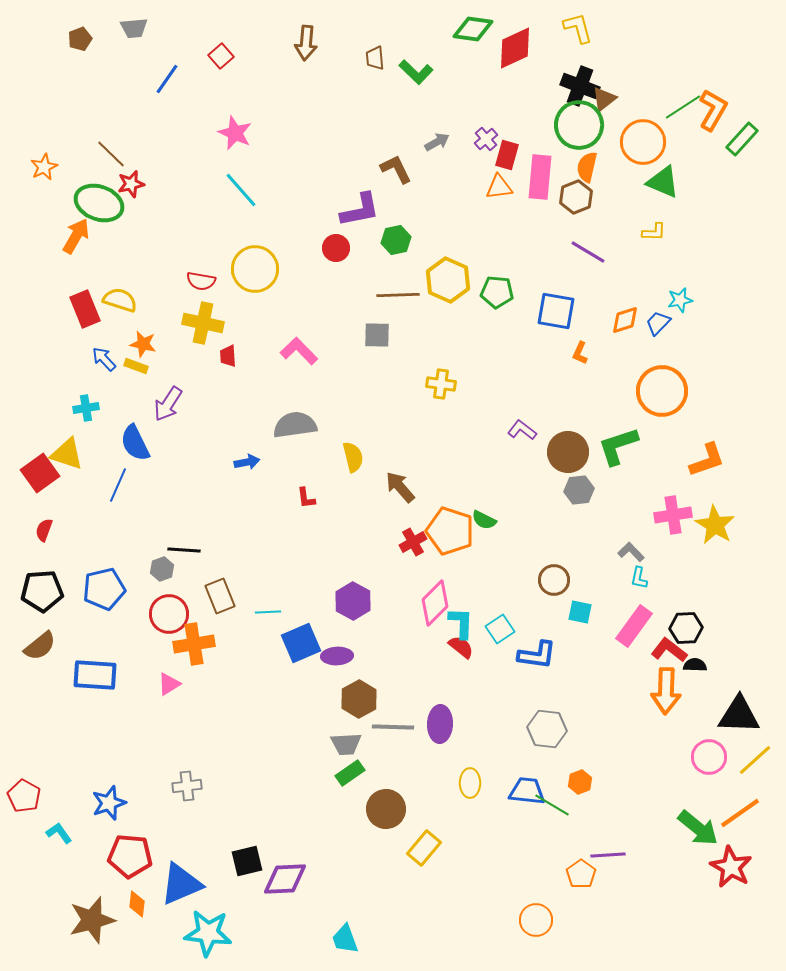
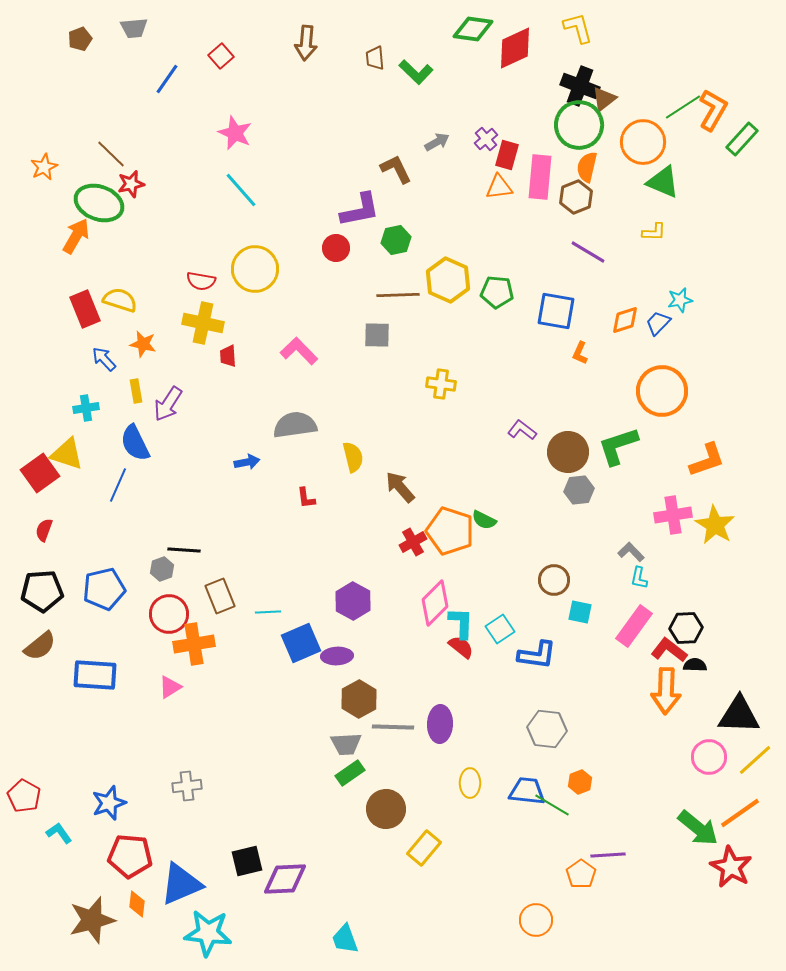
yellow rectangle at (136, 366): moved 25 px down; rotated 60 degrees clockwise
pink triangle at (169, 684): moved 1 px right, 3 px down
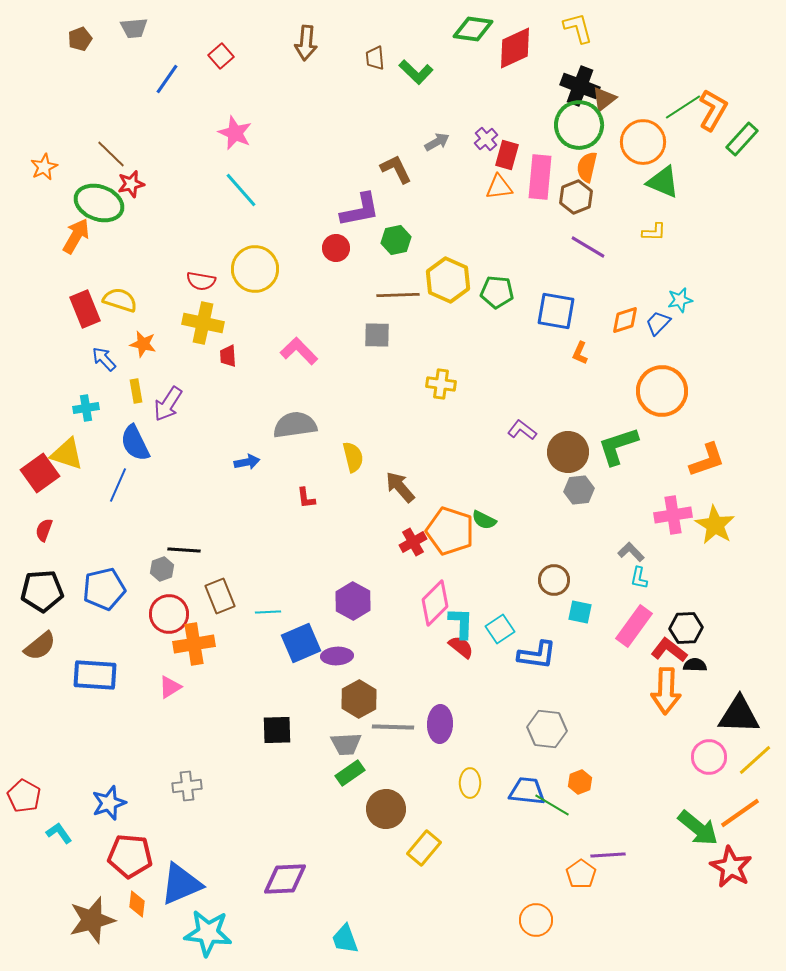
purple line at (588, 252): moved 5 px up
black square at (247, 861): moved 30 px right, 131 px up; rotated 12 degrees clockwise
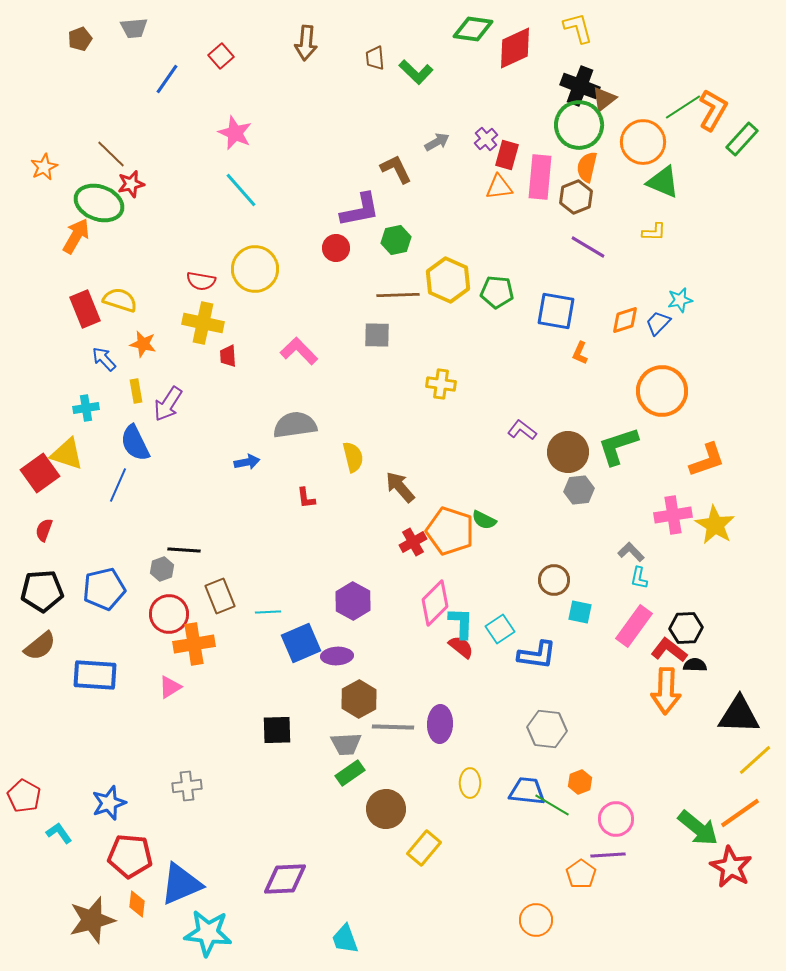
pink circle at (709, 757): moved 93 px left, 62 px down
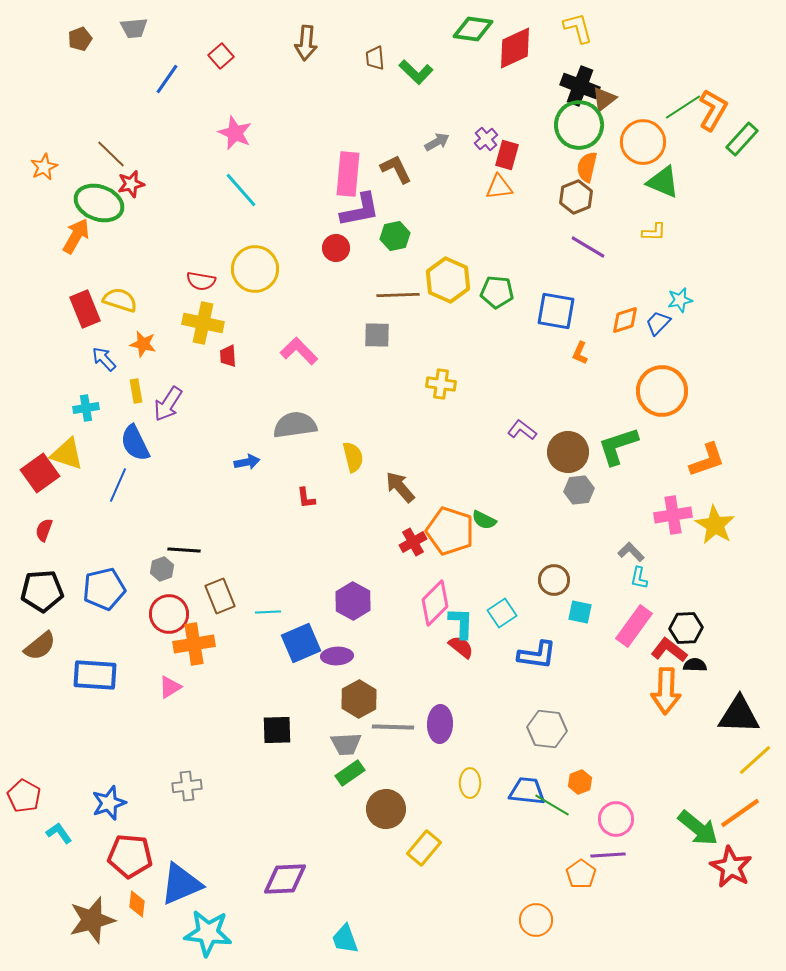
pink rectangle at (540, 177): moved 192 px left, 3 px up
green hexagon at (396, 240): moved 1 px left, 4 px up
cyan square at (500, 629): moved 2 px right, 16 px up
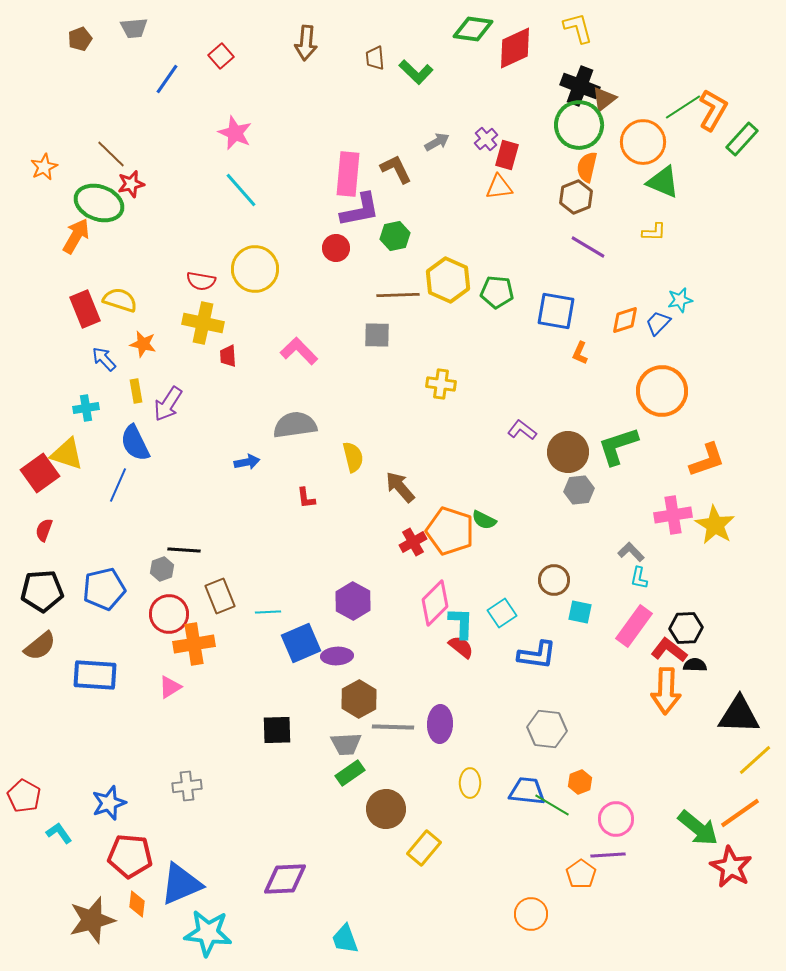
orange circle at (536, 920): moved 5 px left, 6 px up
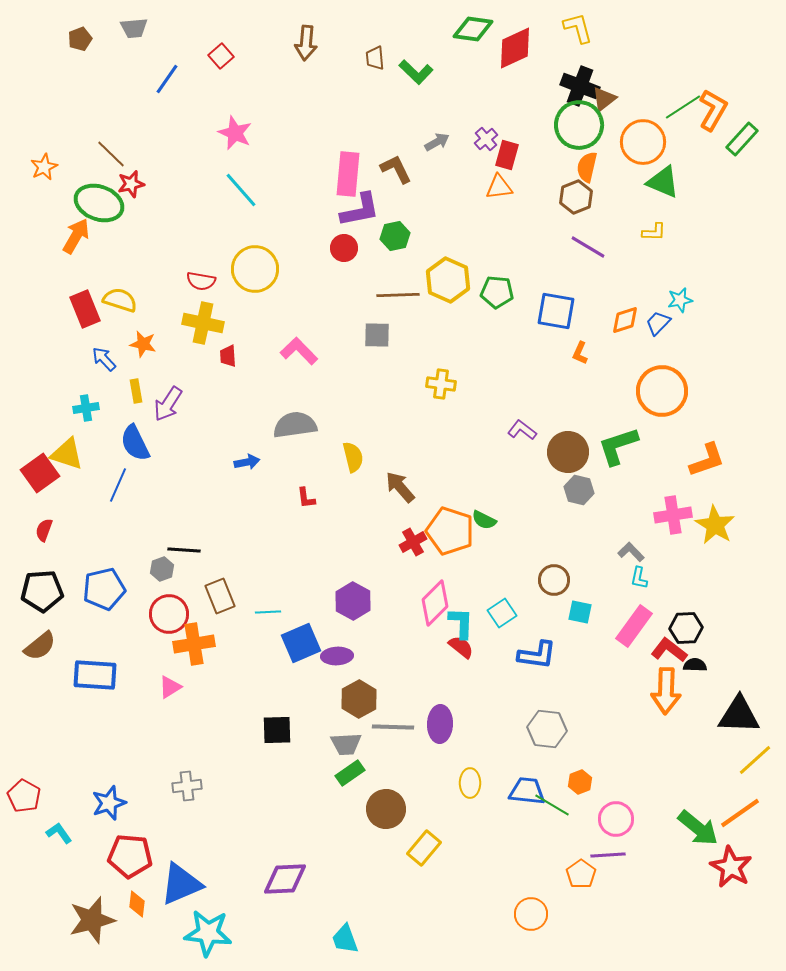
red circle at (336, 248): moved 8 px right
gray hexagon at (579, 490): rotated 20 degrees clockwise
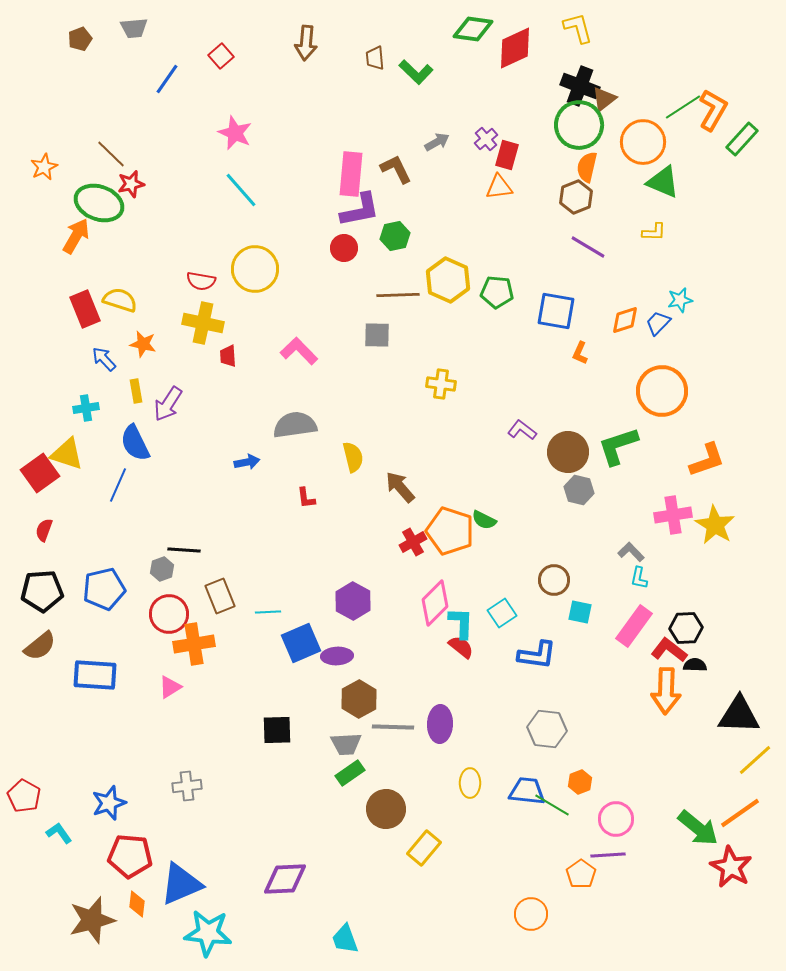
pink rectangle at (348, 174): moved 3 px right
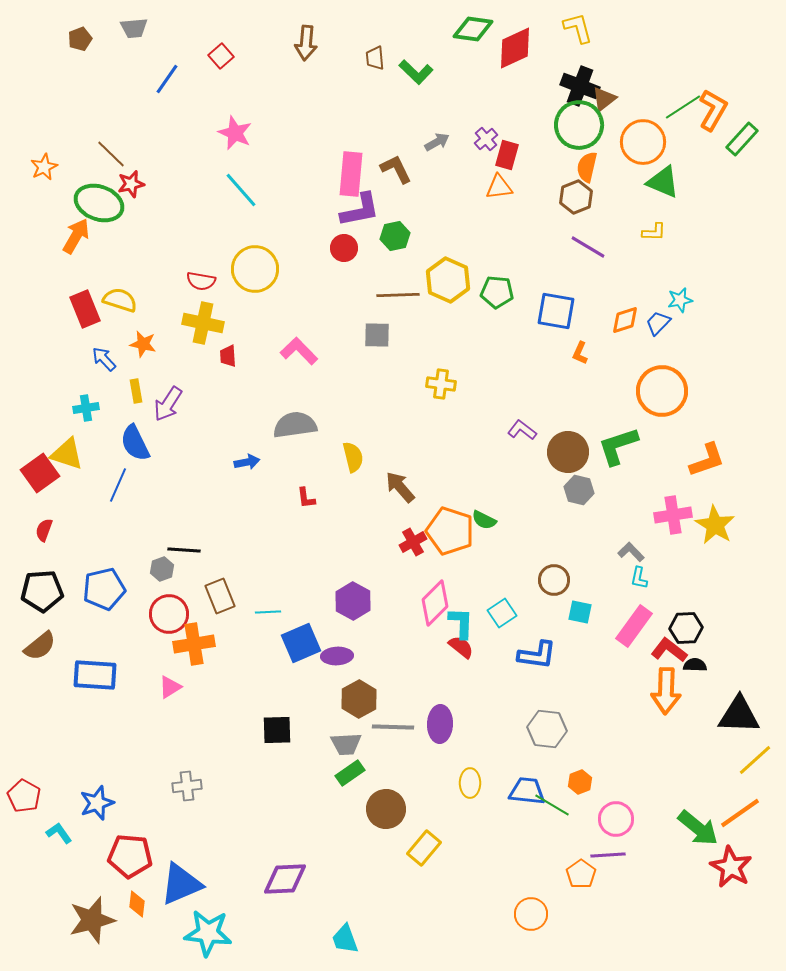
blue star at (109, 803): moved 12 px left
